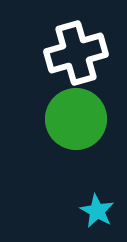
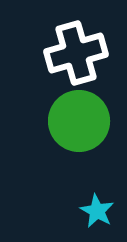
green circle: moved 3 px right, 2 px down
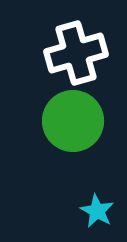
green circle: moved 6 px left
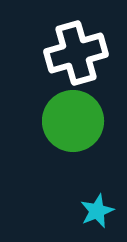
cyan star: rotated 20 degrees clockwise
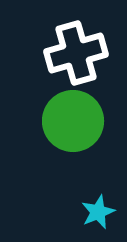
cyan star: moved 1 px right, 1 px down
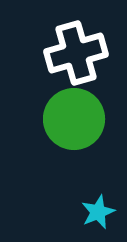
green circle: moved 1 px right, 2 px up
